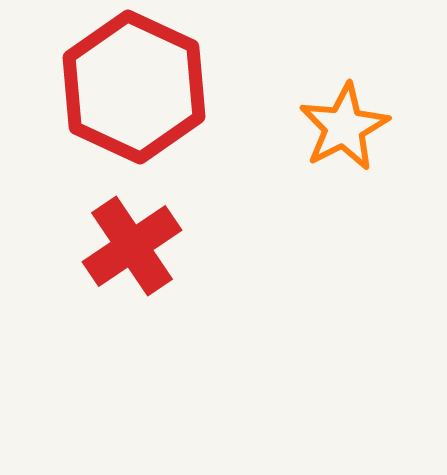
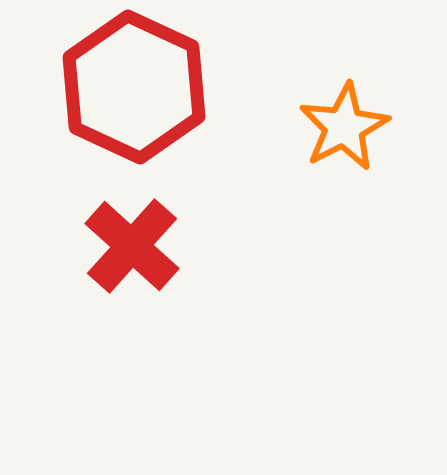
red cross: rotated 14 degrees counterclockwise
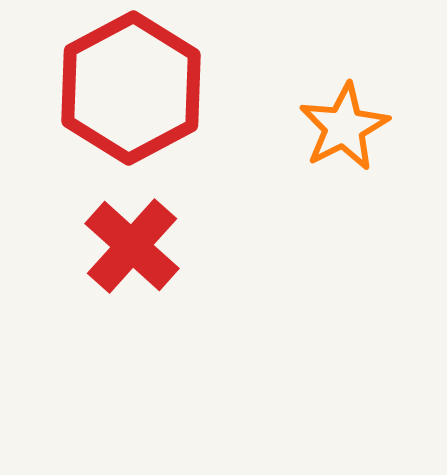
red hexagon: moved 3 px left, 1 px down; rotated 7 degrees clockwise
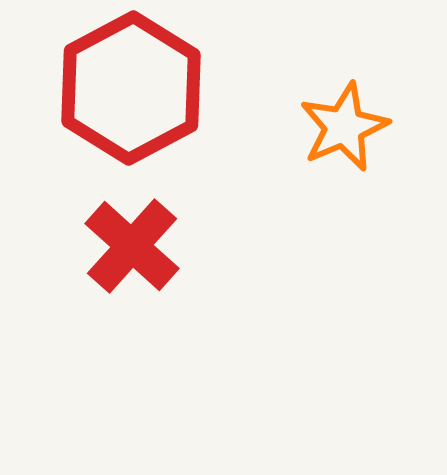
orange star: rotated 4 degrees clockwise
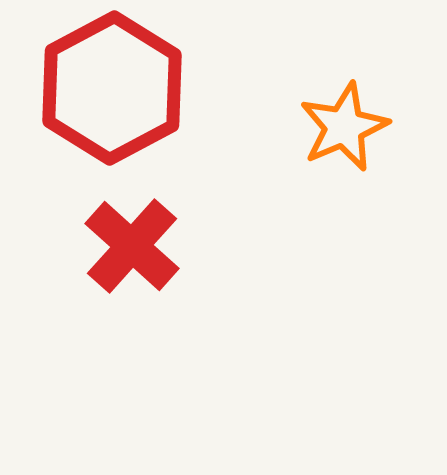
red hexagon: moved 19 px left
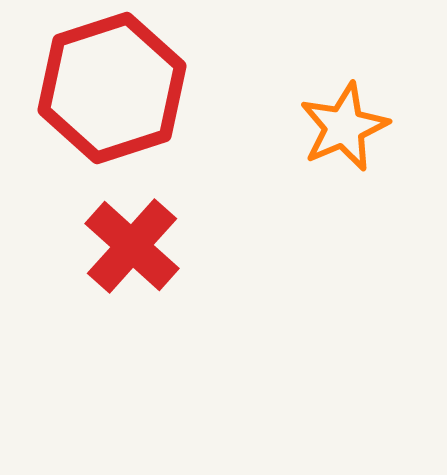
red hexagon: rotated 10 degrees clockwise
